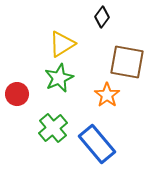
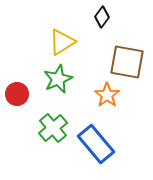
yellow triangle: moved 2 px up
green star: moved 1 px left, 1 px down
blue rectangle: moved 1 px left
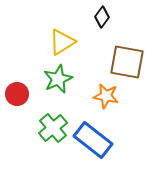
orange star: moved 1 px left, 1 px down; rotated 25 degrees counterclockwise
blue rectangle: moved 3 px left, 4 px up; rotated 12 degrees counterclockwise
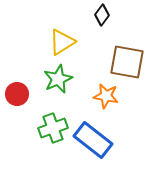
black diamond: moved 2 px up
green cross: rotated 20 degrees clockwise
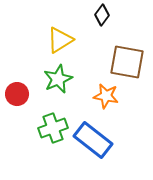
yellow triangle: moved 2 px left, 2 px up
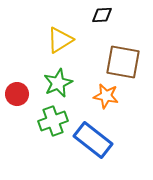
black diamond: rotated 50 degrees clockwise
brown square: moved 4 px left
green star: moved 4 px down
green cross: moved 7 px up
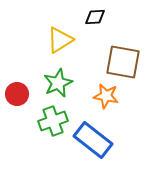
black diamond: moved 7 px left, 2 px down
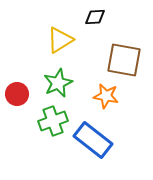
brown square: moved 1 px right, 2 px up
